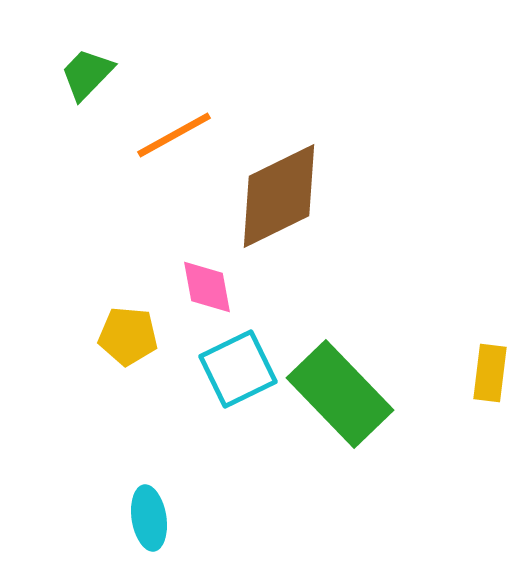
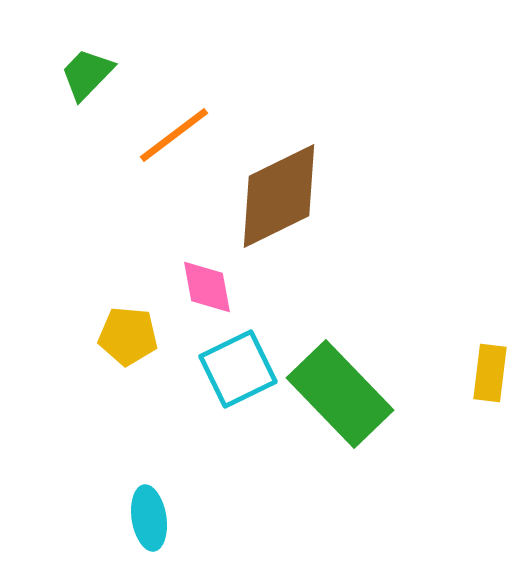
orange line: rotated 8 degrees counterclockwise
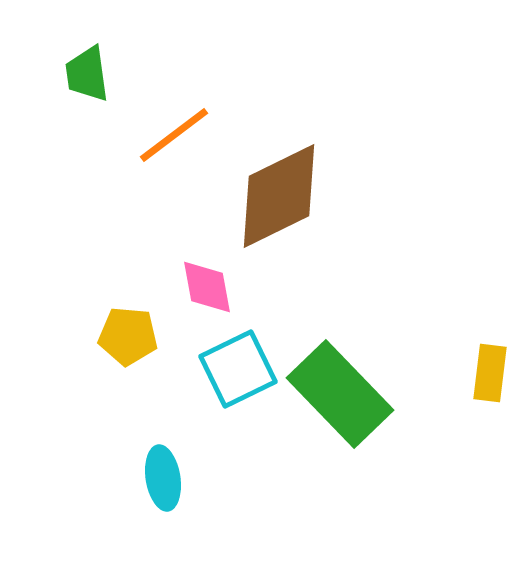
green trapezoid: rotated 52 degrees counterclockwise
cyan ellipse: moved 14 px right, 40 px up
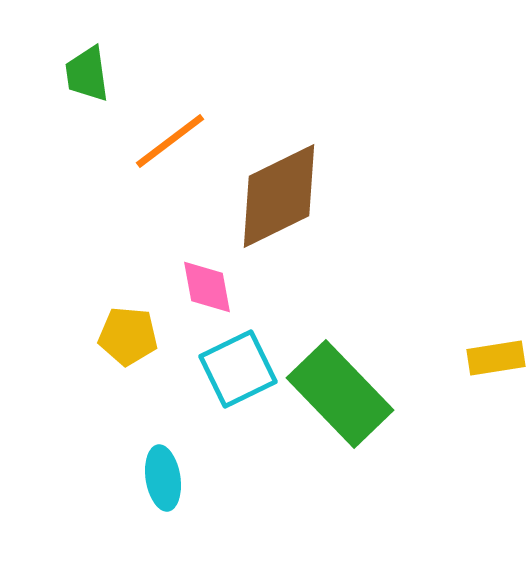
orange line: moved 4 px left, 6 px down
yellow rectangle: moved 6 px right, 15 px up; rotated 74 degrees clockwise
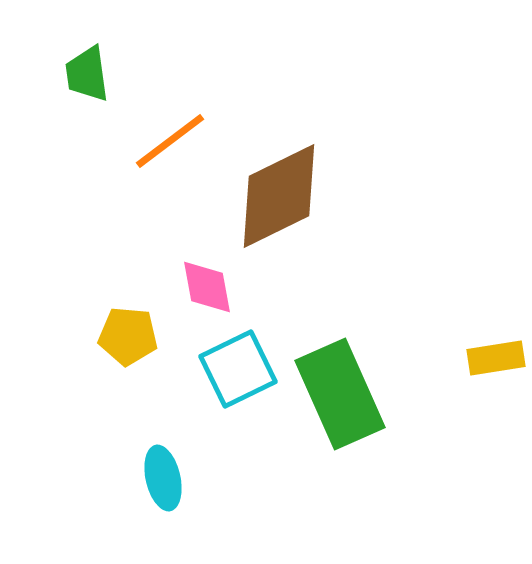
green rectangle: rotated 20 degrees clockwise
cyan ellipse: rotated 4 degrees counterclockwise
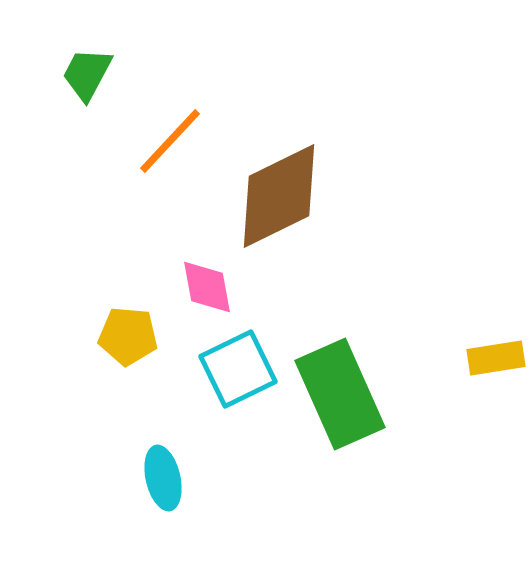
green trapezoid: rotated 36 degrees clockwise
orange line: rotated 10 degrees counterclockwise
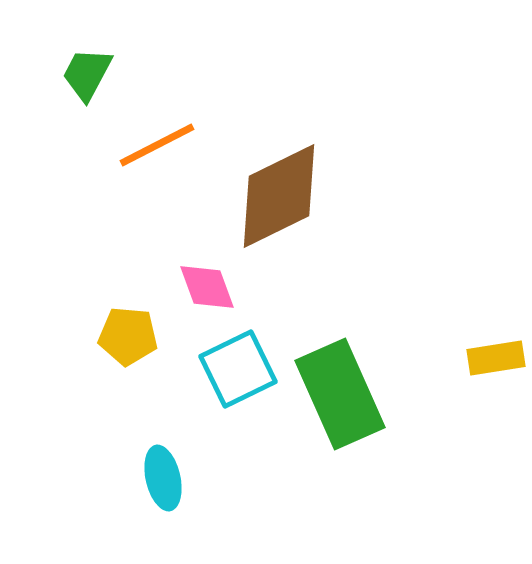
orange line: moved 13 px left, 4 px down; rotated 20 degrees clockwise
pink diamond: rotated 10 degrees counterclockwise
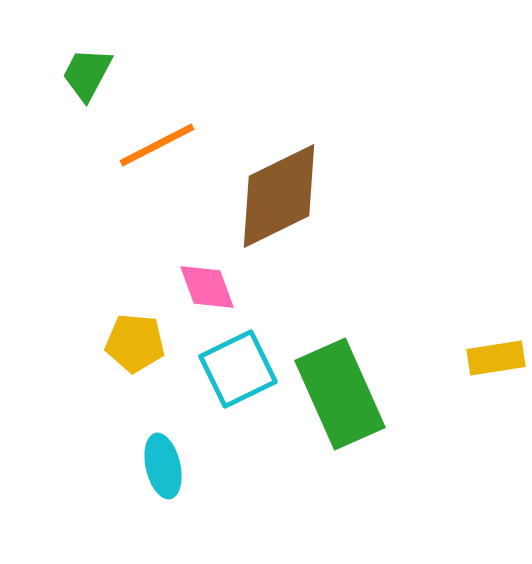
yellow pentagon: moved 7 px right, 7 px down
cyan ellipse: moved 12 px up
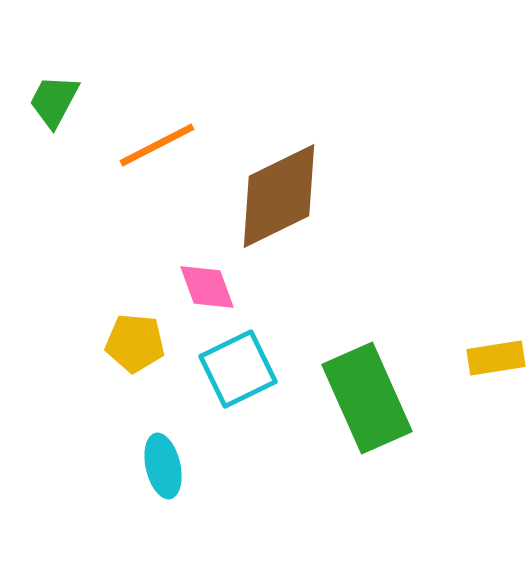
green trapezoid: moved 33 px left, 27 px down
green rectangle: moved 27 px right, 4 px down
